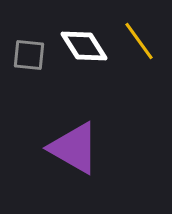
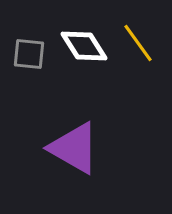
yellow line: moved 1 px left, 2 px down
gray square: moved 1 px up
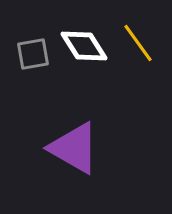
gray square: moved 4 px right; rotated 16 degrees counterclockwise
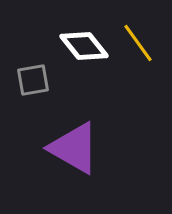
white diamond: rotated 6 degrees counterclockwise
gray square: moved 26 px down
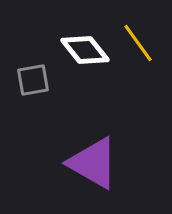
white diamond: moved 1 px right, 4 px down
purple triangle: moved 19 px right, 15 px down
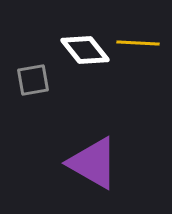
yellow line: rotated 51 degrees counterclockwise
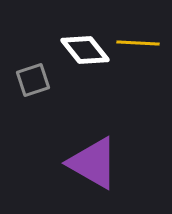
gray square: rotated 8 degrees counterclockwise
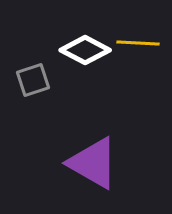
white diamond: rotated 24 degrees counterclockwise
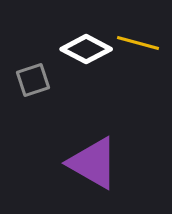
yellow line: rotated 12 degrees clockwise
white diamond: moved 1 px right, 1 px up
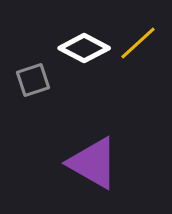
yellow line: rotated 57 degrees counterclockwise
white diamond: moved 2 px left, 1 px up
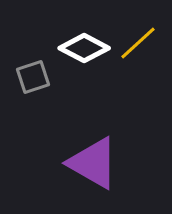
gray square: moved 3 px up
